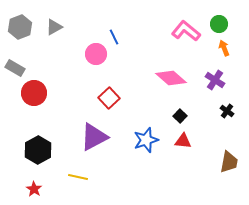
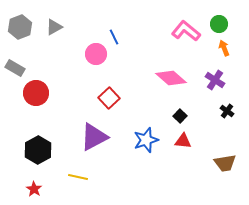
red circle: moved 2 px right
brown trapezoid: moved 4 px left, 1 px down; rotated 70 degrees clockwise
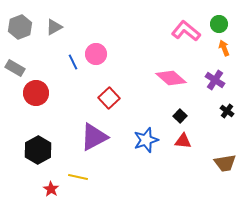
blue line: moved 41 px left, 25 px down
red star: moved 17 px right
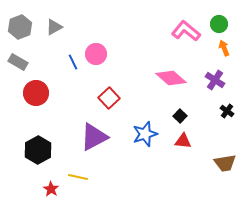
gray rectangle: moved 3 px right, 6 px up
blue star: moved 1 px left, 6 px up
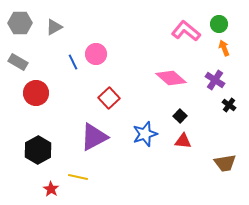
gray hexagon: moved 4 px up; rotated 20 degrees clockwise
black cross: moved 2 px right, 6 px up
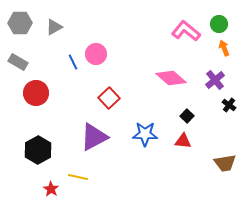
purple cross: rotated 18 degrees clockwise
black square: moved 7 px right
blue star: rotated 20 degrees clockwise
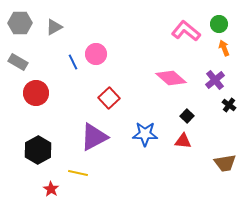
yellow line: moved 4 px up
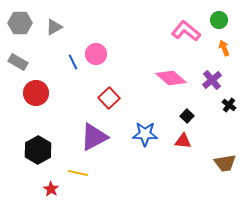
green circle: moved 4 px up
purple cross: moved 3 px left
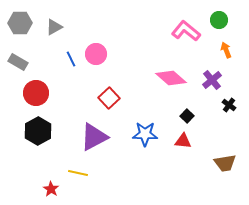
orange arrow: moved 2 px right, 2 px down
blue line: moved 2 px left, 3 px up
black hexagon: moved 19 px up
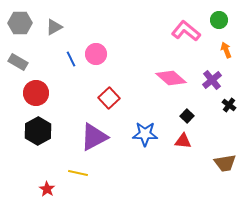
red star: moved 4 px left
